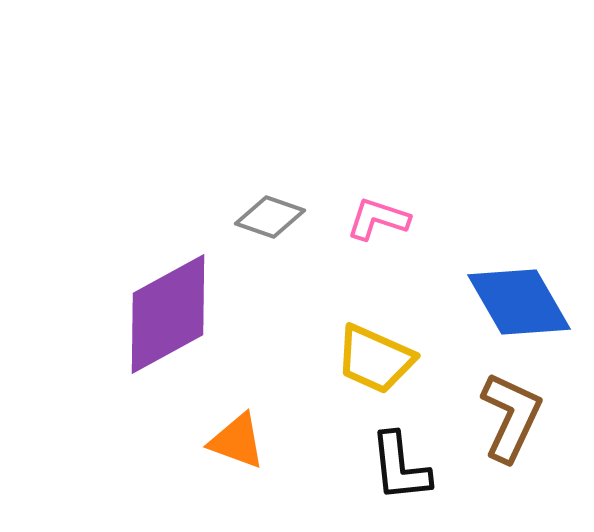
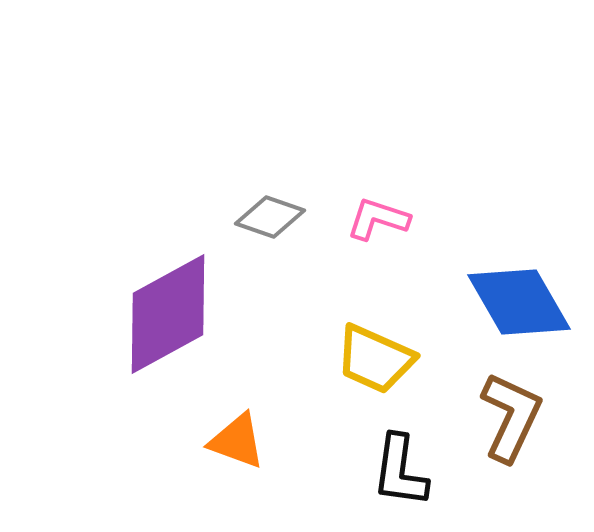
black L-shape: moved 4 px down; rotated 14 degrees clockwise
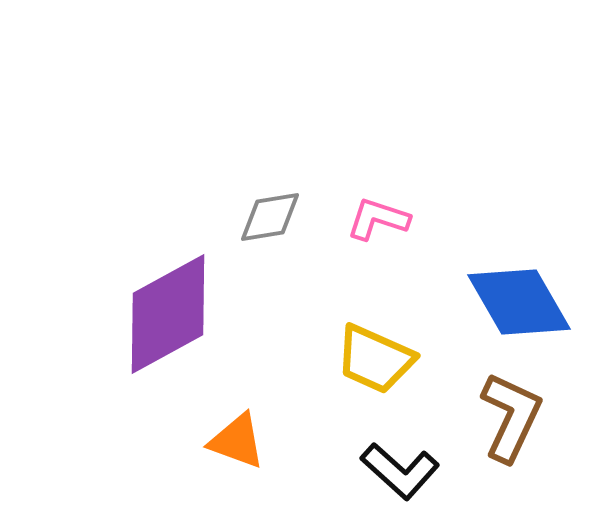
gray diamond: rotated 28 degrees counterclockwise
black L-shape: rotated 56 degrees counterclockwise
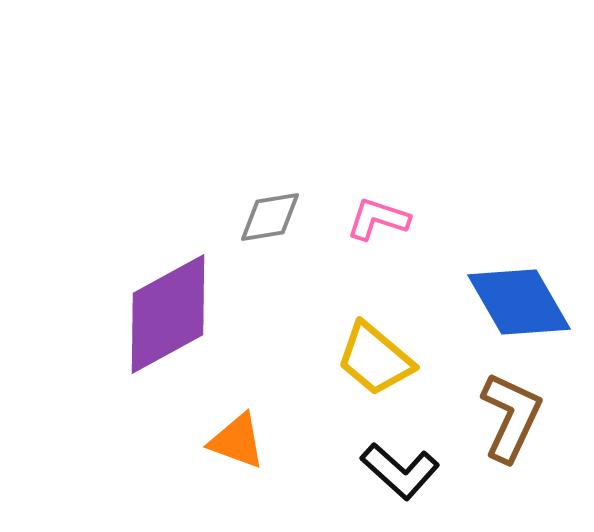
yellow trapezoid: rotated 16 degrees clockwise
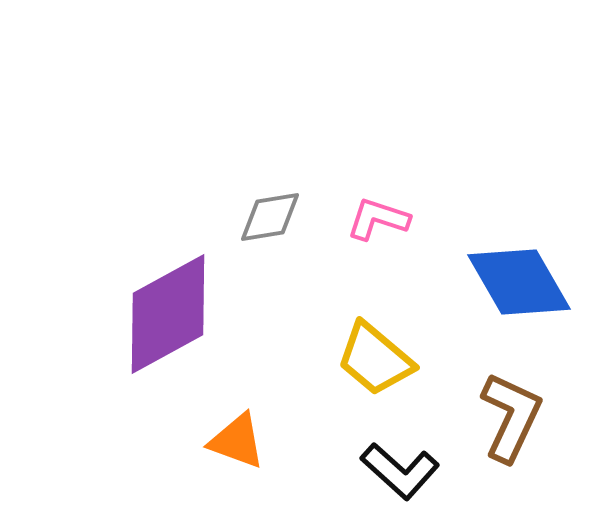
blue diamond: moved 20 px up
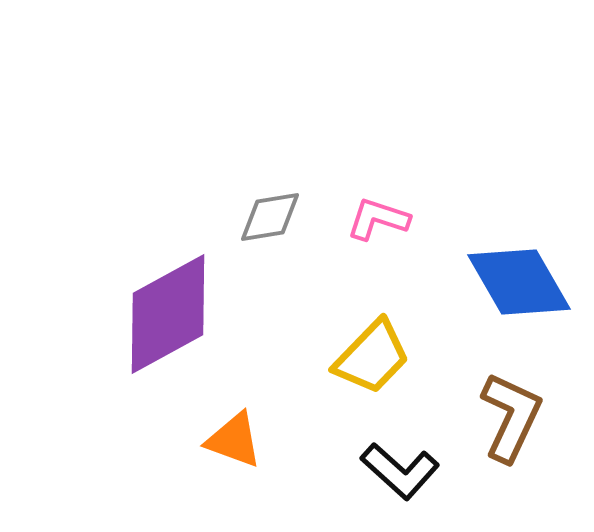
yellow trapezoid: moved 3 px left, 2 px up; rotated 86 degrees counterclockwise
orange triangle: moved 3 px left, 1 px up
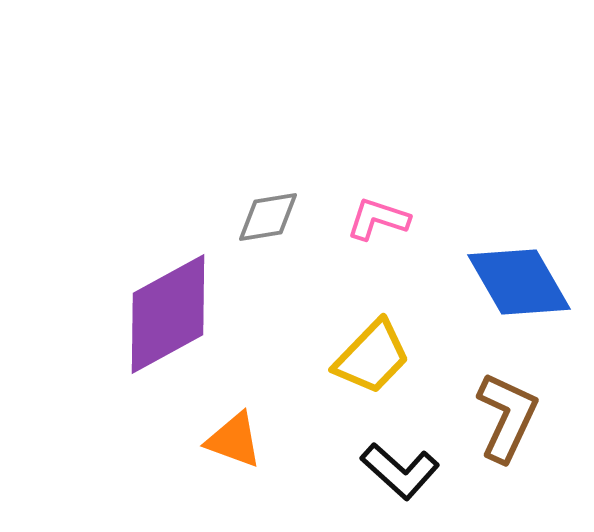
gray diamond: moved 2 px left
brown L-shape: moved 4 px left
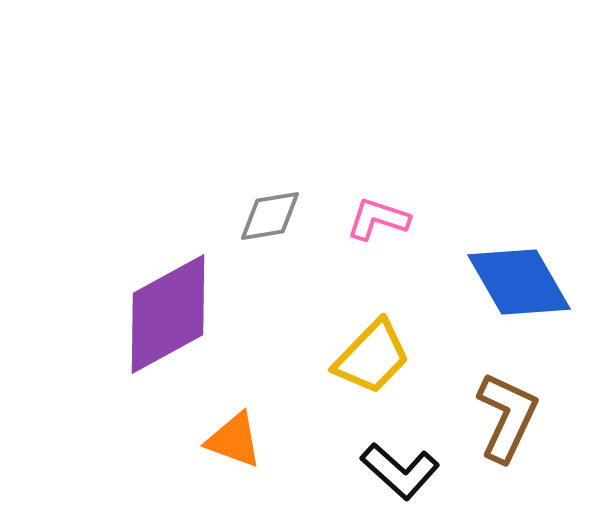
gray diamond: moved 2 px right, 1 px up
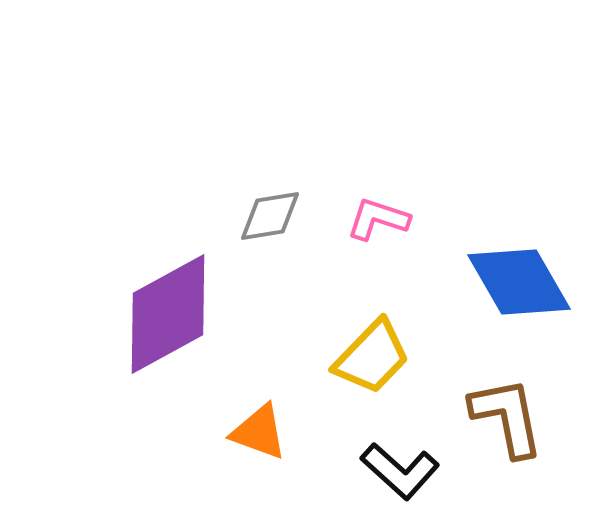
brown L-shape: rotated 36 degrees counterclockwise
orange triangle: moved 25 px right, 8 px up
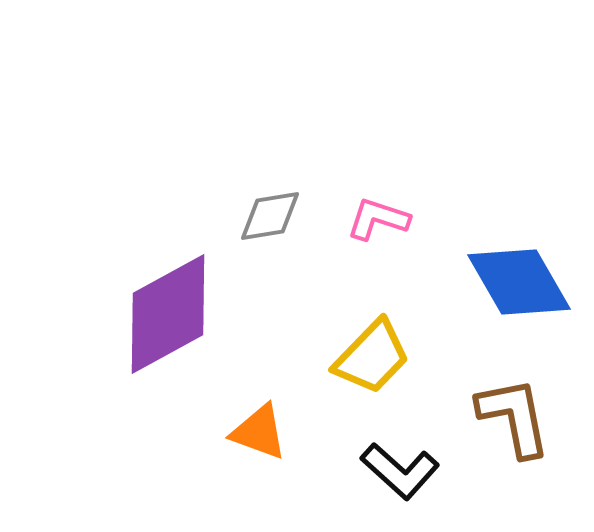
brown L-shape: moved 7 px right
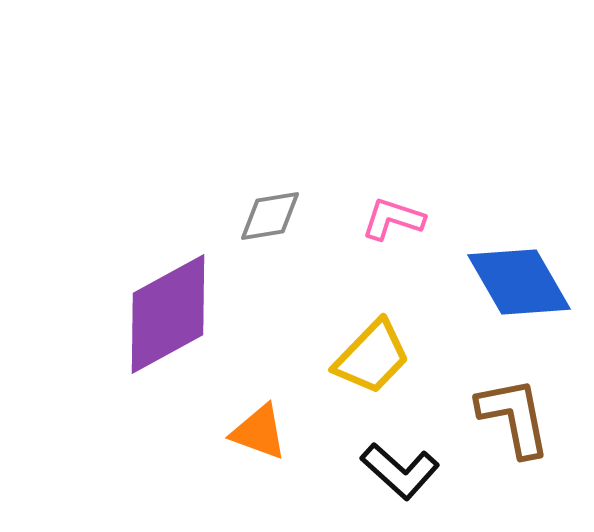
pink L-shape: moved 15 px right
